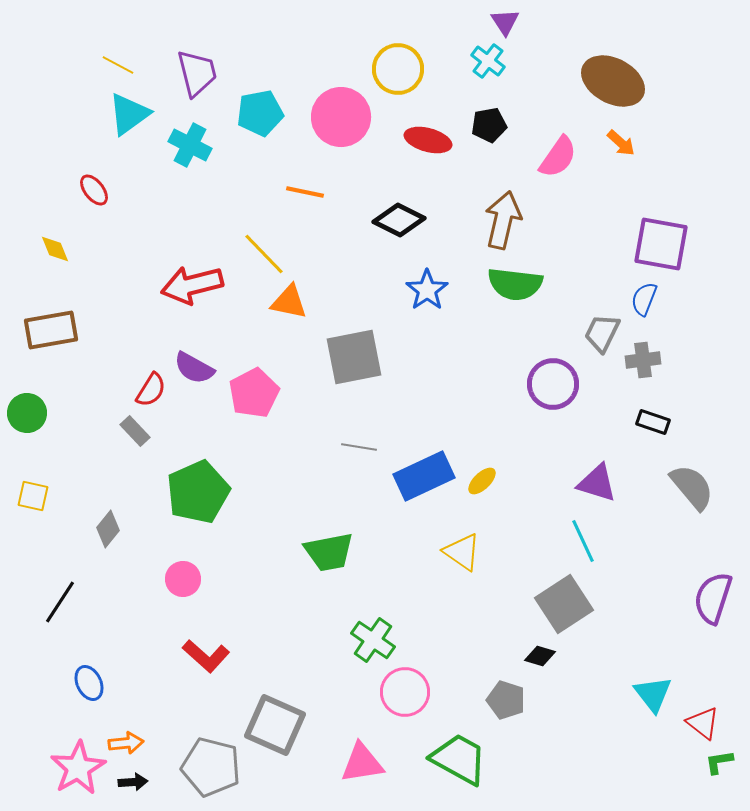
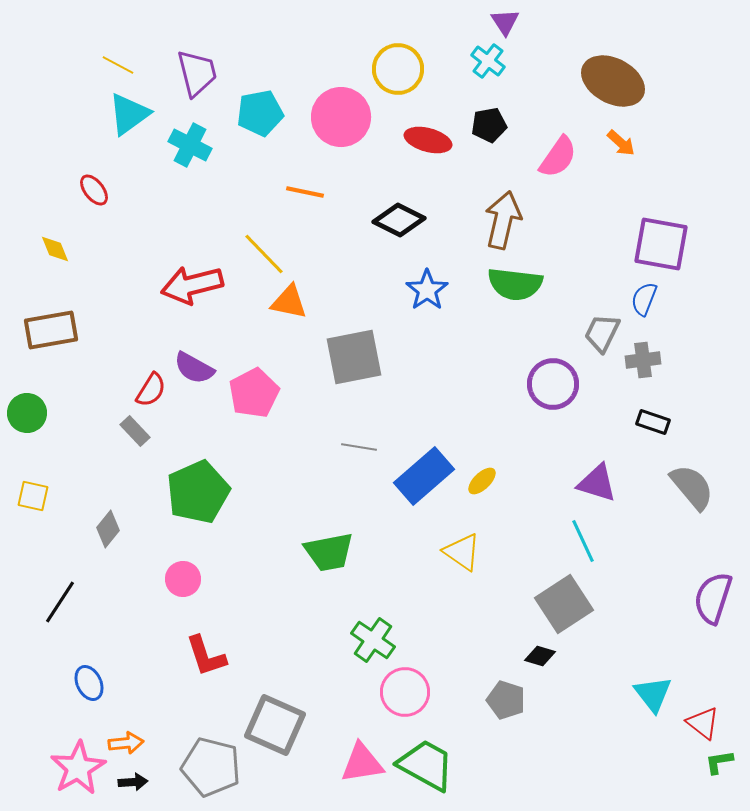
blue rectangle at (424, 476): rotated 16 degrees counterclockwise
red L-shape at (206, 656): rotated 30 degrees clockwise
green trapezoid at (459, 759): moved 33 px left, 6 px down
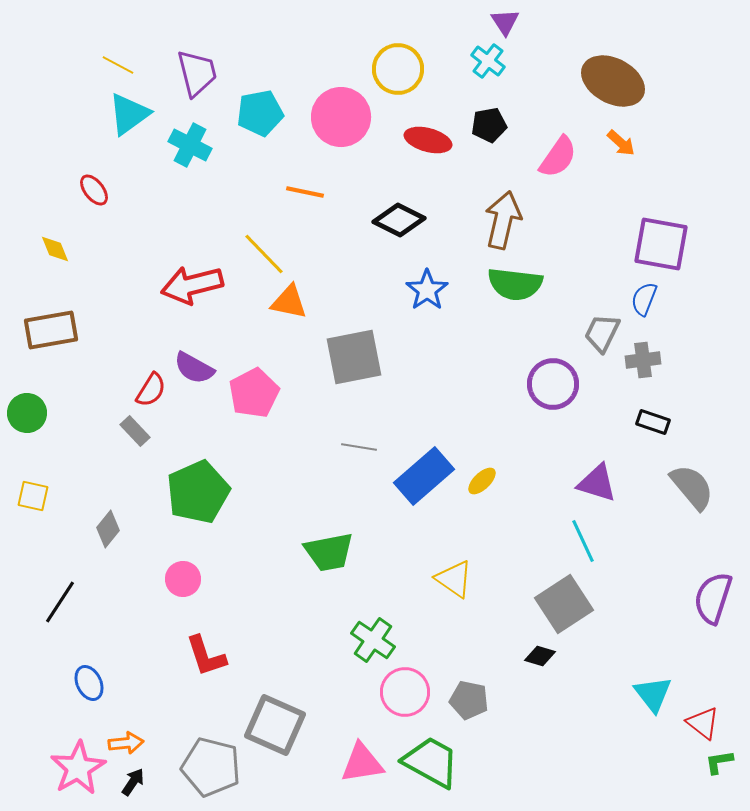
yellow triangle at (462, 552): moved 8 px left, 27 px down
gray pentagon at (506, 700): moved 37 px left; rotated 6 degrees counterclockwise
green trapezoid at (426, 765): moved 5 px right, 3 px up
black arrow at (133, 782): rotated 52 degrees counterclockwise
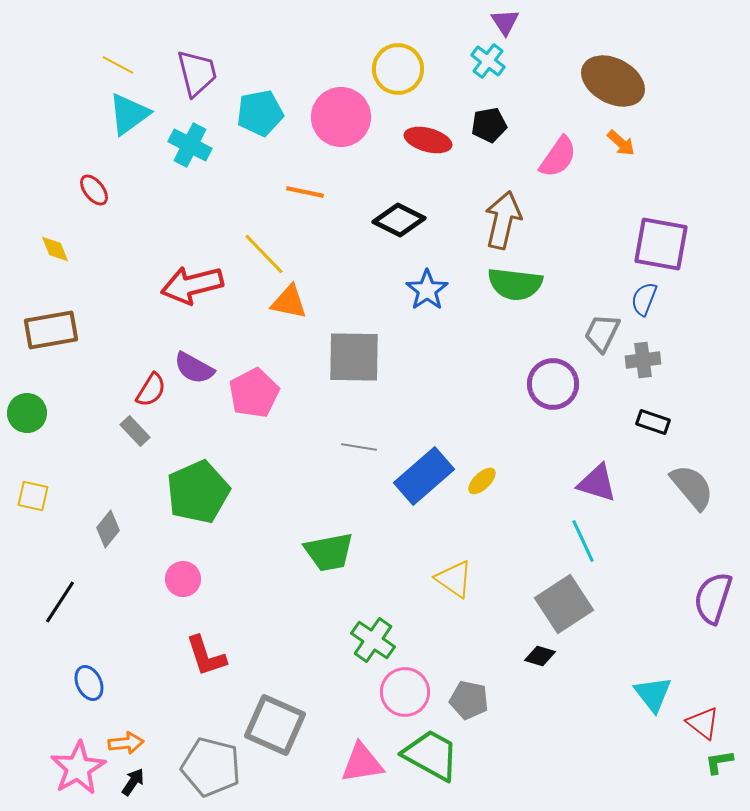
gray square at (354, 357): rotated 12 degrees clockwise
green trapezoid at (431, 762): moved 7 px up
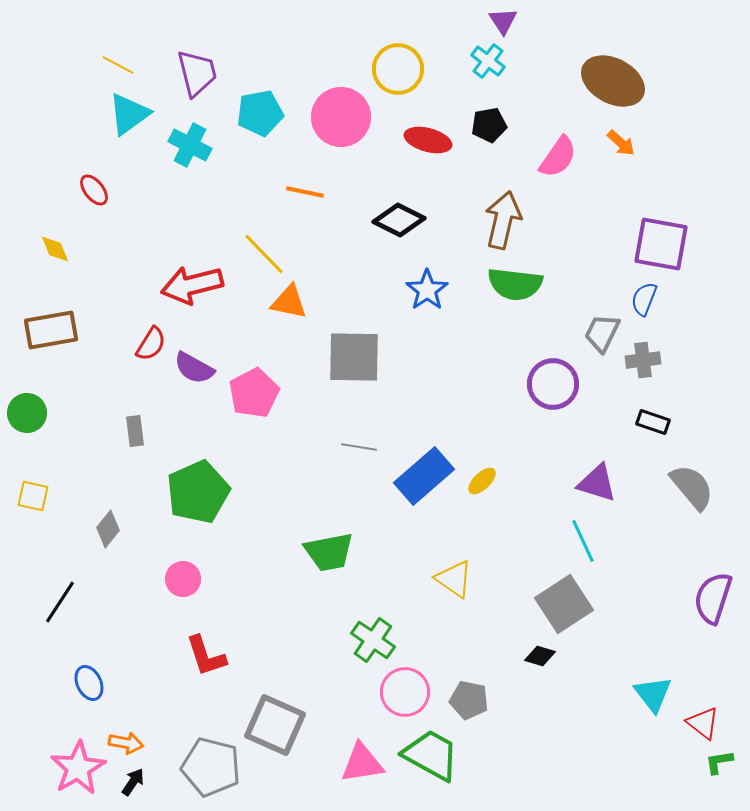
purple triangle at (505, 22): moved 2 px left, 1 px up
red semicircle at (151, 390): moved 46 px up
gray rectangle at (135, 431): rotated 36 degrees clockwise
orange arrow at (126, 743): rotated 16 degrees clockwise
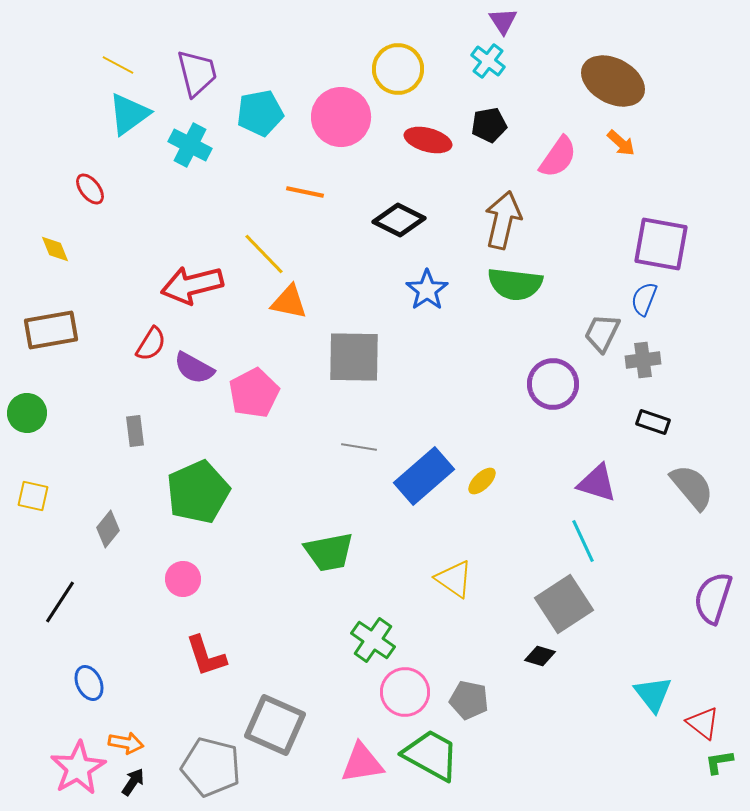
red ellipse at (94, 190): moved 4 px left, 1 px up
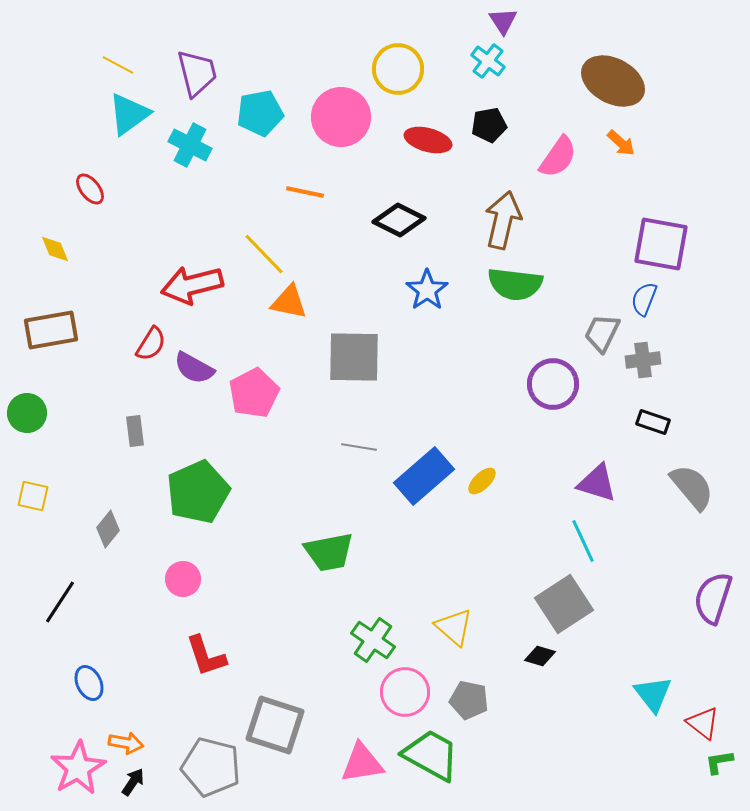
yellow triangle at (454, 579): moved 48 px down; rotated 6 degrees clockwise
gray square at (275, 725): rotated 6 degrees counterclockwise
